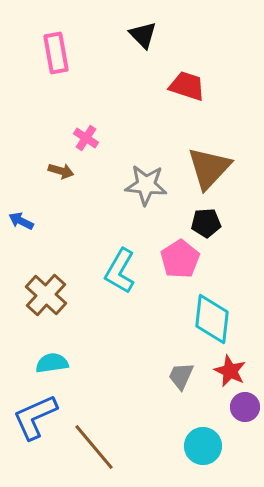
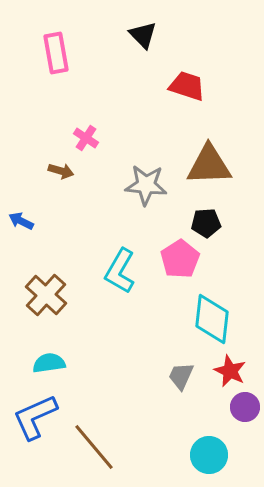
brown triangle: moved 3 px up; rotated 45 degrees clockwise
cyan semicircle: moved 3 px left
cyan circle: moved 6 px right, 9 px down
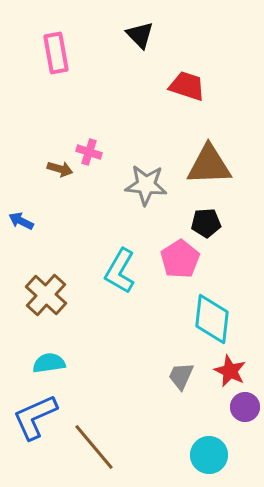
black triangle: moved 3 px left
pink cross: moved 3 px right, 14 px down; rotated 15 degrees counterclockwise
brown arrow: moved 1 px left, 2 px up
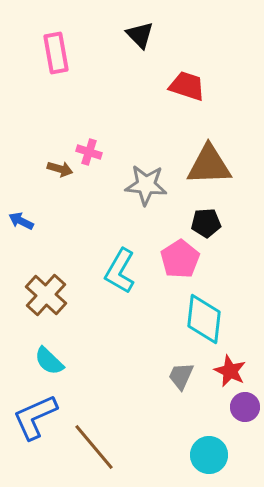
cyan diamond: moved 8 px left
cyan semicircle: moved 2 px up; rotated 128 degrees counterclockwise
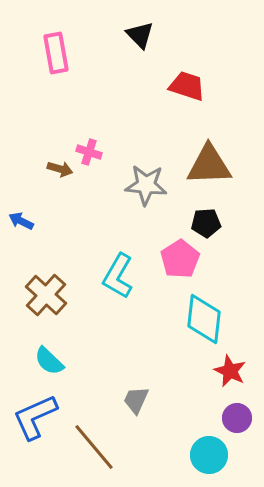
cyan L-shape: moved 2 px left, 5 px down
gray trapezoid: moved 45 px left, 24 px down
purple circle: moved 8 px left, 11 px down
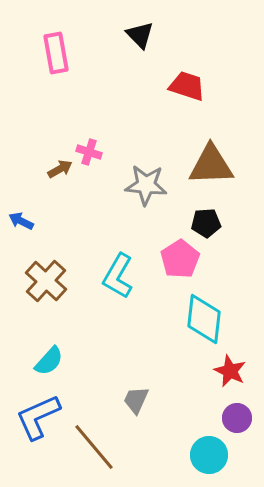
brown triangle: moved 2 px right
brown arrow: rotated 45 degrees counterclockwise
brown cross: moved 14 px up
cyan semicircle: rotated 92 degrees counterclockwise
blue L-shape: moved 3 px right
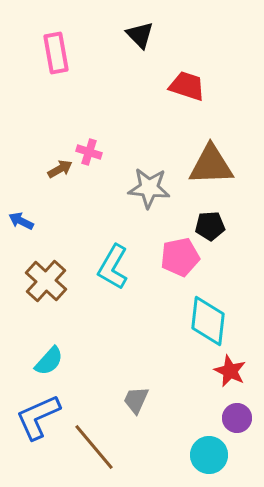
gray star: moved 3 px right, 3 px down
black pentagon: moved 4 px right, 3 px down
pink pentagon: moved 2 px up; rotated 21 degrees clockwise
cyan L-shape: moved 5 px left, 9 px up
cyan diamond: moved 4 px right, 2 px down
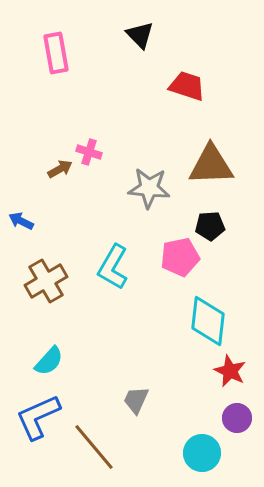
brown cross: rotated 18 degrees clockwise
cyan circle: moved 7 px left, 2 px up
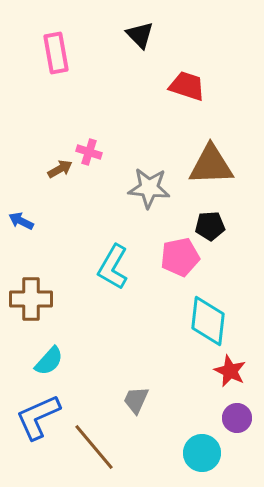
brown cross: moved 15 px left, 18 px down; rotated 30 degrees clockwise
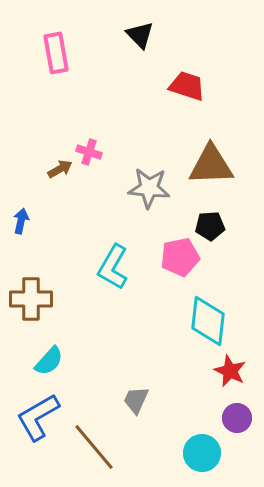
blue arrow: rotated 75 degrees clockwise
blue L-shape: rotated 6 degrees counterclockwise
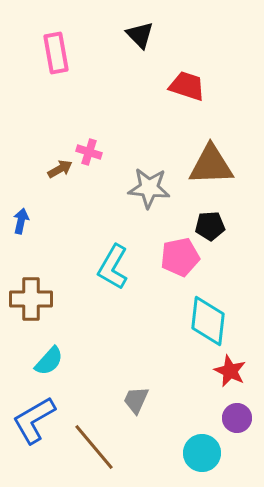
blue L-shape: moved 4 px left, 3 px down
